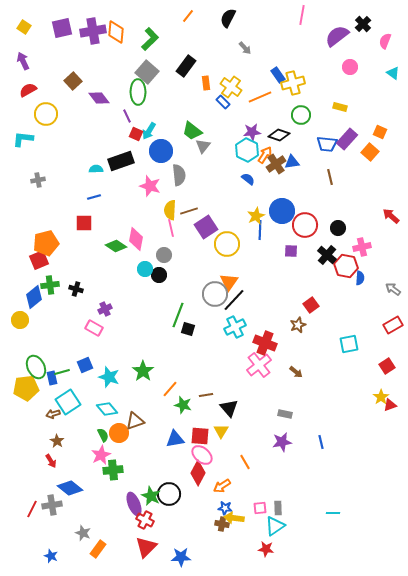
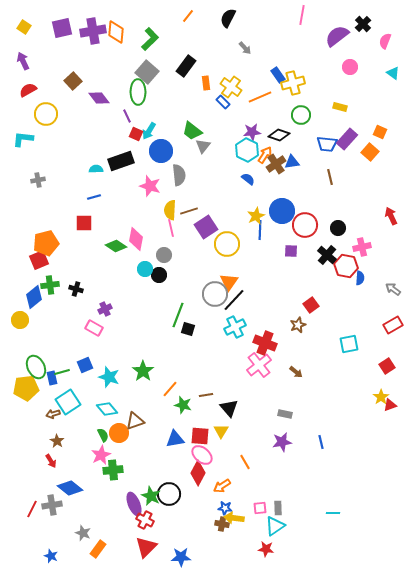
red arrow at (391, 216): rotated 24 degrees clockwise
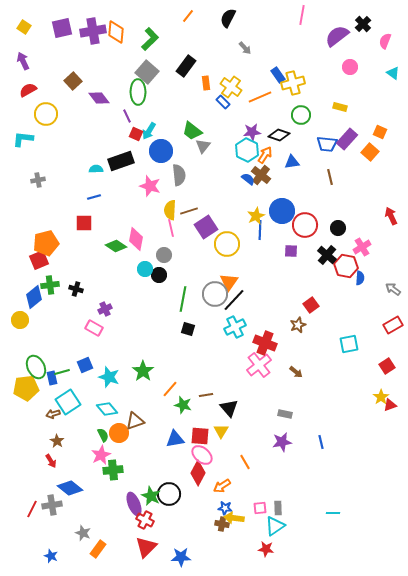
brown cross at (276, 164): moved 15 px left, 11 px down; rotated 18 degrees counterclockwise
pink cross at (362, 247): rotated 18 degrees counterclockwise
green line at (178, 315): moved 5 px right, 16 px up; rotated 10 degrees counterclockwise
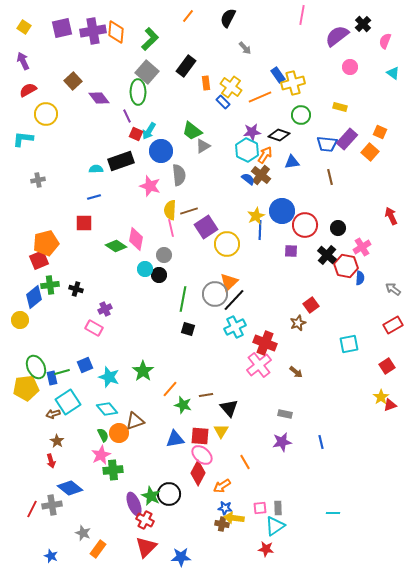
gray triangle at (203, 146): rotated 21 degrees clockwise
orange triangle at (229, 282): rotated 12 degrees clockwise
brown star at (298, 325): moved 2 px up
red arrow at (51, 461): rotated 16 degrees clockwise
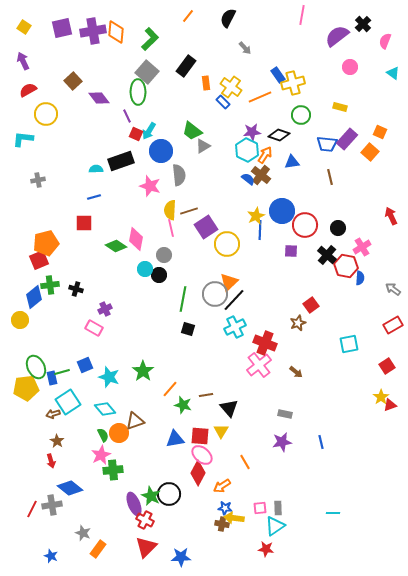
cyan diamond at (107, 409): moved 2 px left
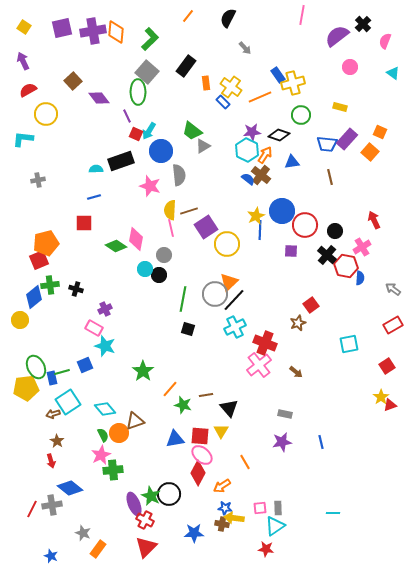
red arrow at (391, 216): moved 17 px left, 4 px down
black circle at (338, 228): moved 3 px left, 3 px down
cyan star at (109, 377): moved 4 px left, 31 px up
blue star at (181, 557): moved 13 px right, 24 px up
